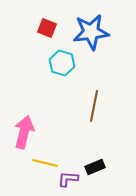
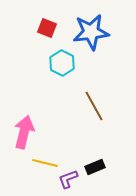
cyan hexagon: rotated 10 degrees clockwise
brown line: rotated 40 degrees counterclockwise
purple L-shape: rotated 25 degrees counterclockwise
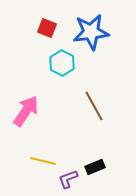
pink arrow: moved 2 px right, 21 px up; rotated 20 degrees clockwise
yellow line: moved 2 px left, 2 px up
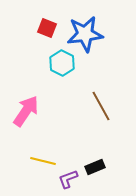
blue star: moved 6 px left, 2 px down
brown line: moved 7 px right
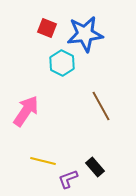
black rectangle: rotated 72 degrees clockwise
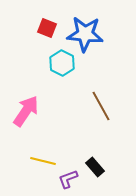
blue star: rotated 12 degrees clockwise
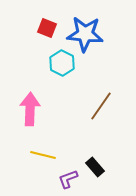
brown line: rotated 64 degrees clockwise
pink arrow: moved 4 px right, 2 px up; rotated 32 degrees counterclockwise
yellow line: moved 6 px up
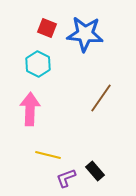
cyan hexagon: moved 24 px left, 1 px down
brown line: moved 8 px up
yellow line: moved 5 px right
black rectangle: moved 4 px down
purple L-shape: moved 2 px left, 1 px up
